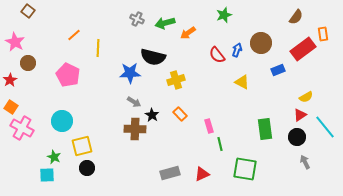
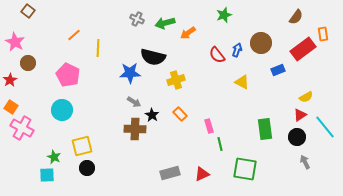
cyan circle at (62, 121): moved 11 px up
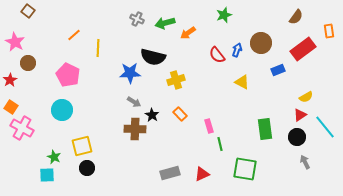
orange rectangle at (323, 34): moved 6 px right, 3 px up
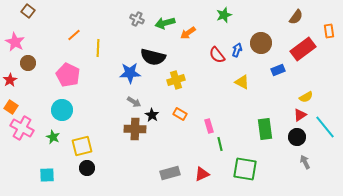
orange rectangle at (180, 114): rotated 16 degrees counterclockwise
green star at (54, 157): moved 1 px left, 20 px up
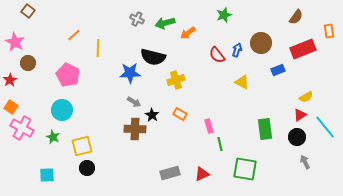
red rectangle at (303, 49): rotated 15 degrees clockwise
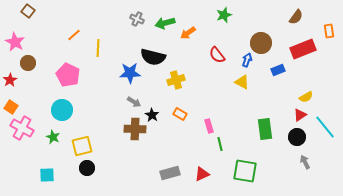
blue arrow at (237, 50): moved 10 px right, 10 px down
green square at (245, 169): moved 2 px down
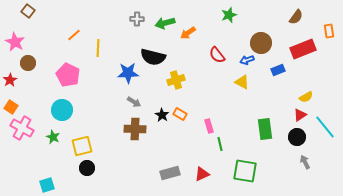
green star at (224, 15): moved 5 px right
gray cross at (137, 19): rotated 24 degrees counterclockwise
blue arrow at (247, 60): rotated 128 degrees counterclockwise
blue star at (130, 73): moved 2 px left
black star at (152, 115): moved 10 px right
cyan square at (47, 175): moved 10 px down; rotated 14 degrees counterclockwise
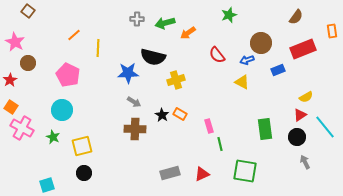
orange rectangle at (329, 31): moved 3 px right
black circle at (87, 168): moved 3 px left, 5 px down
